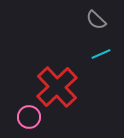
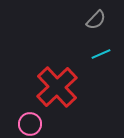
gray semicircle: rotated 90 degrees counterclockwise
pink circle: moved 1 px right, 7 px down
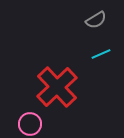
gray semicircle: rotated 15 degrees clockwise
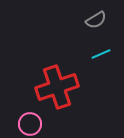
red cross: rotated 24 degrees clockwise
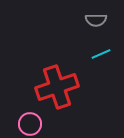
gray semicircle: rotated 30 degrees clockwise
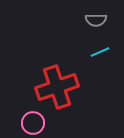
cyan line: moved 1 px left, 2 px up
pink circle: moved 3 px right, 1 px up
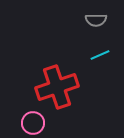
cyan line: moved 3 px down
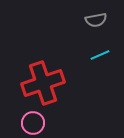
gray semicircle: rotated 10 degrees counterclockwise
red cross: moved 14 px left, 4 px up
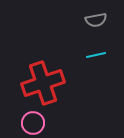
cyan line: moved 4 px left; rotated 12 degrees clockwise
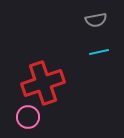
cyan line: moved 3 px right, 3 px up
pink circle: moved 5 px left, 6 px up
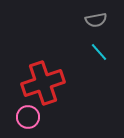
cyan line: rotated 60 degrees clockwise
